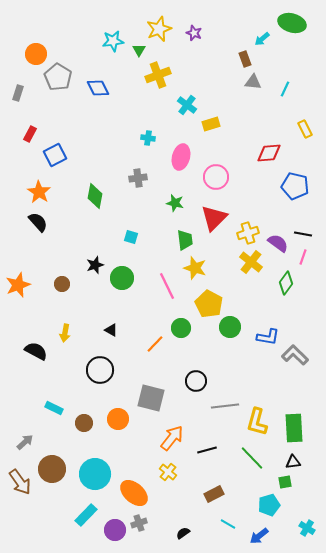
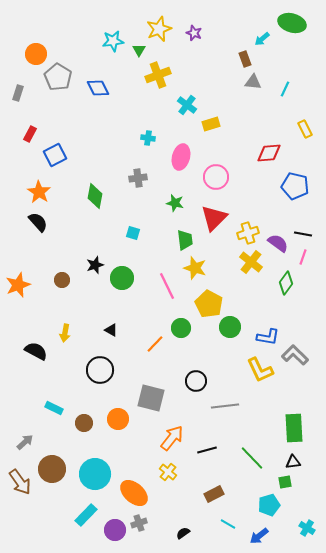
cyan square at (131, 237): moved 2 px right, 4 px up
brown circle at (62, 284): moved 4 px up
yellow L-shape at (257, 422): moved 3 px right, 52 px up; rotated 40 degrees counterclockwise
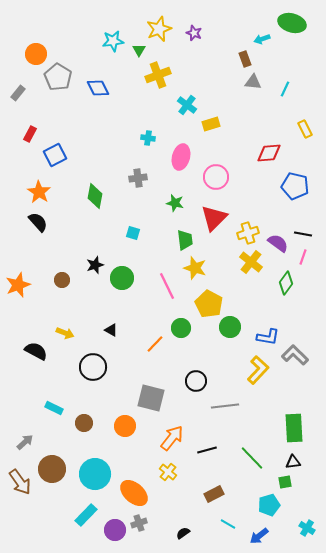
cyan arrow at (262, 39): rotated 21 degrees clockwise
gray rectangle at (18, 93): rotated 21 degrees clockwise
yellow arrow at (65, 333): rotated 78 degrees counterclockwise
black circle at (100, 370): moved 7 px left, 3 px up
yellow L-shape at (260, 370): moved 2 px left; rotated 112 degrees counterclockwise
orange circle at (118, 419): moved 7 px right, 7 px down
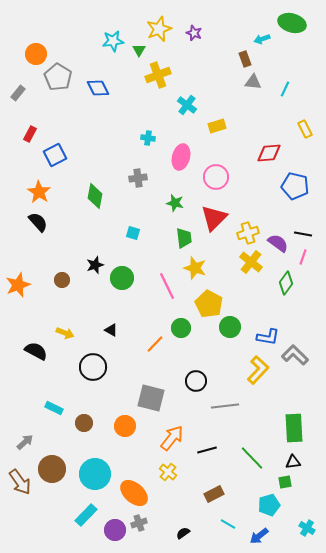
yellow rectangle at (211, 124): moved 6 px right, 2 px down
green trapezoid at (185, 240): moved 1 px left, 2 px up
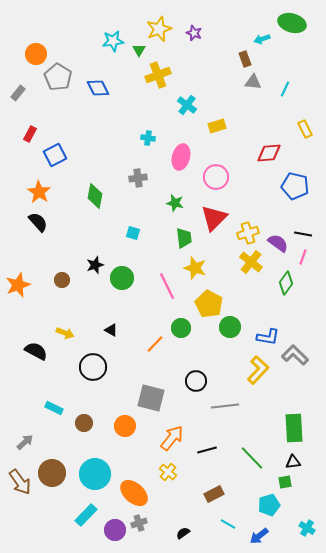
brown circle at (52, 469): moved 4 px down
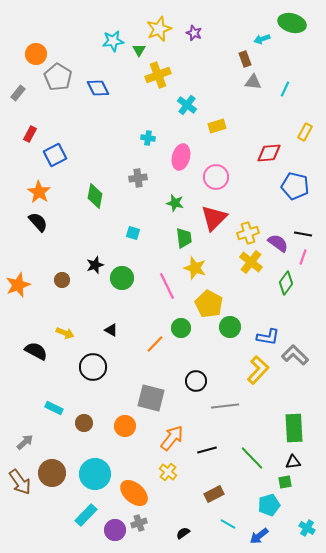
yellow rectangle at (305, 129): moved 3 px down; rotated 54 degrees clockwise
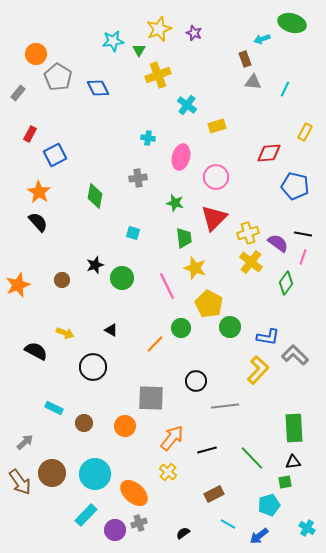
gray square at (151, 398): rotated 12 degrees counterclockwise
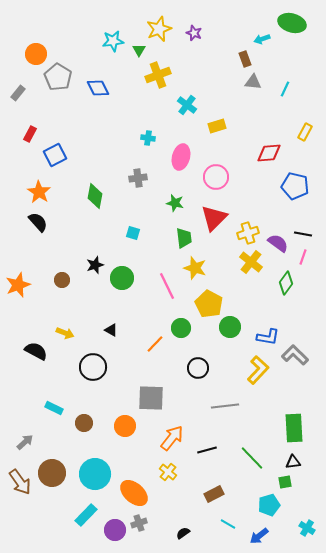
black circle at (196, 381): moved 2 px right, 13 px up
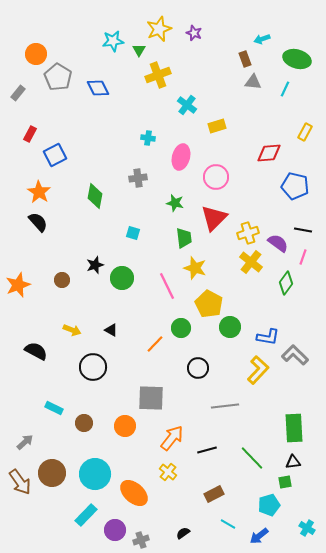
green ellipse at (292, 23): moved 5 px right, 36 px down
black line at (303, 234): moved 4 px up
yellow arrow at (65, 333): moved 7 px right, 3 px up
gray cross at (139, 523): moved 2 px right, 17 px down
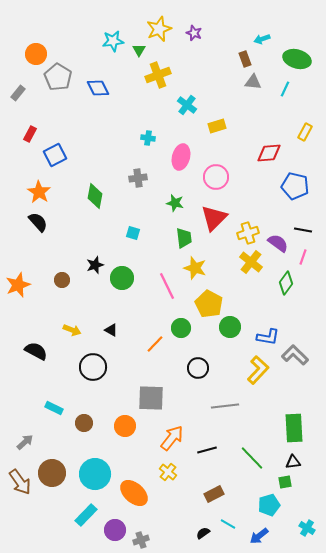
black semicircle at (183, 533): moved 20 px right
